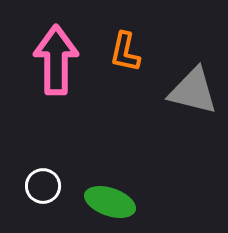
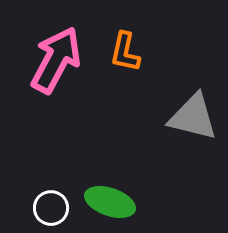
pink arrow: rotated 28 degrees clockwise
gray triangle: moved 26 px down
white circle: moved 8 px right, 22 px down
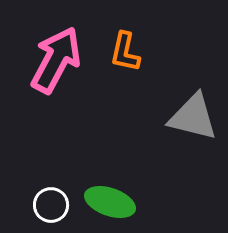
white circle: moved 3 px up
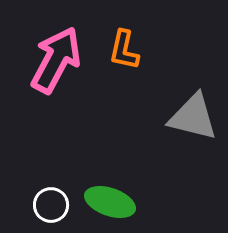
orange L-shape: moved 1 px left, 2 px up
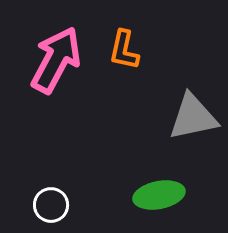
gray triangle: rotated 26 degrees counterclockwise
green ellipse: moved 49 px right, 7 px up; rotated 30 degrees counterclockwise
